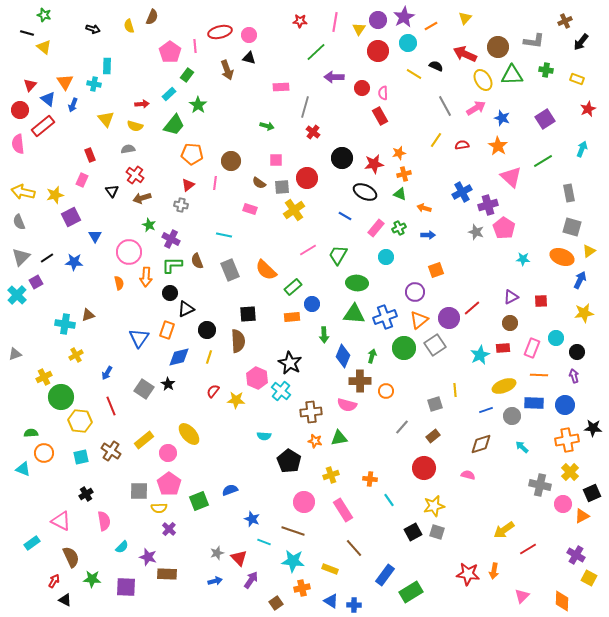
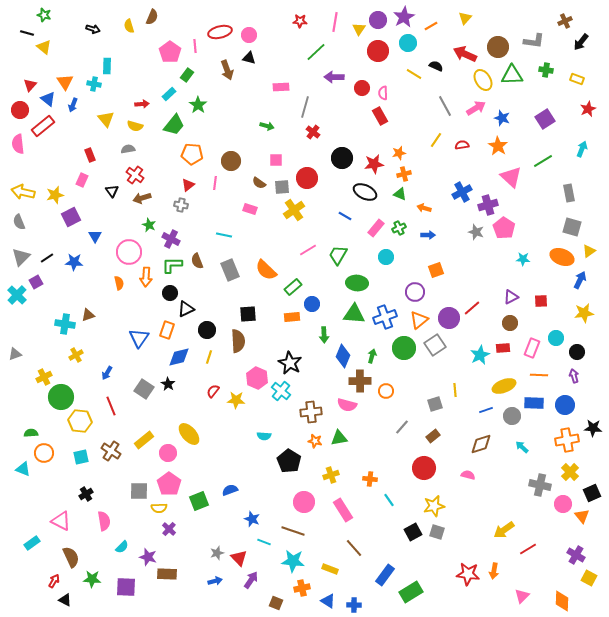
orange triangle at (582, 516): rotated 42 degrees counterclockwise
blue triangle at (331, 601): moved 3 px left
brown square at (276, 603): rotated 32 degrees counterclockwise
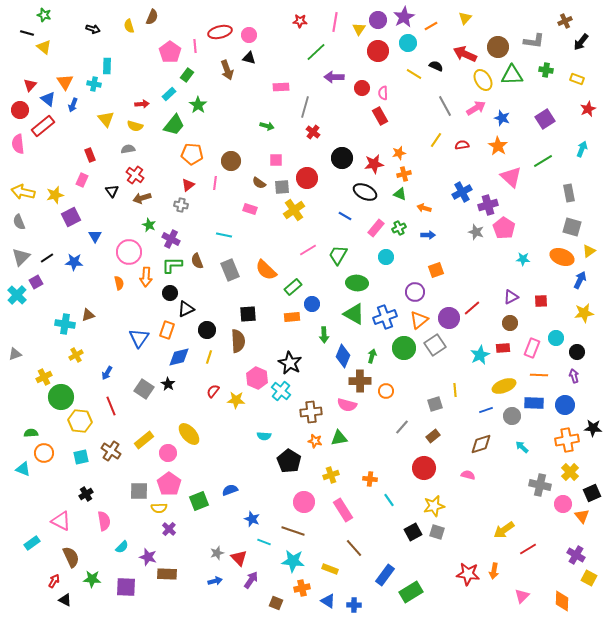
green triangle at (354, 314): rotated 25 degrees clockwise
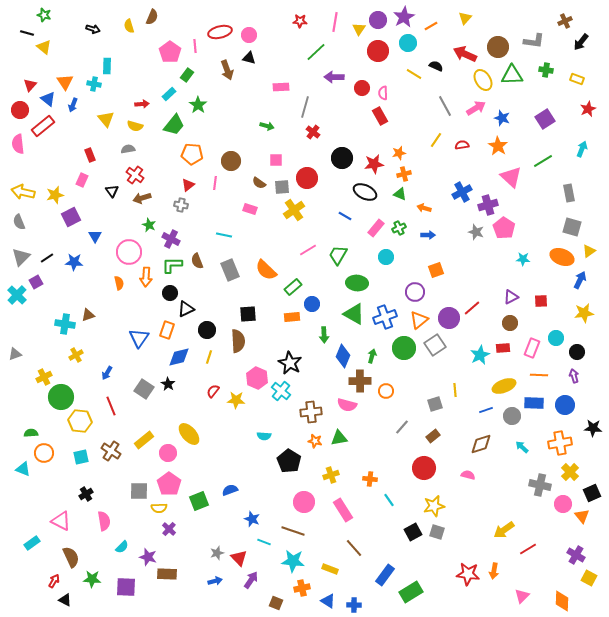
orange cross at (567, 440): moved 7 px left, 3 px down
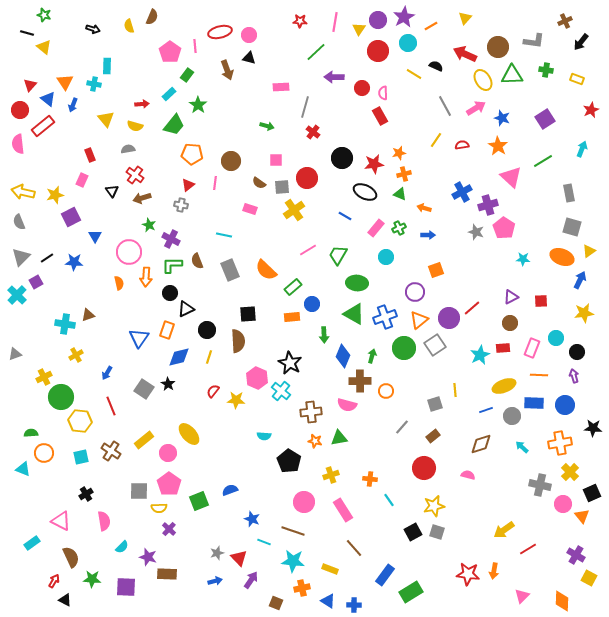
red star at (588, 109): moved 3 px right, 1 px down
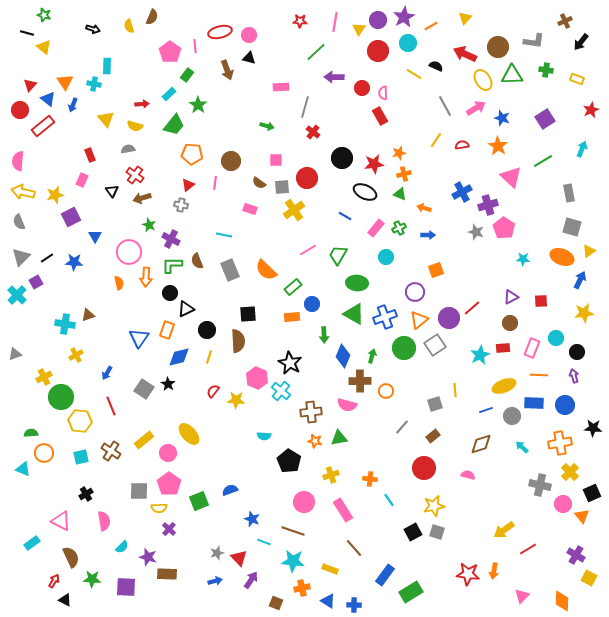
pink semicircle at (18, 144): moved 17 px down; rotated 12 degrees clockwise
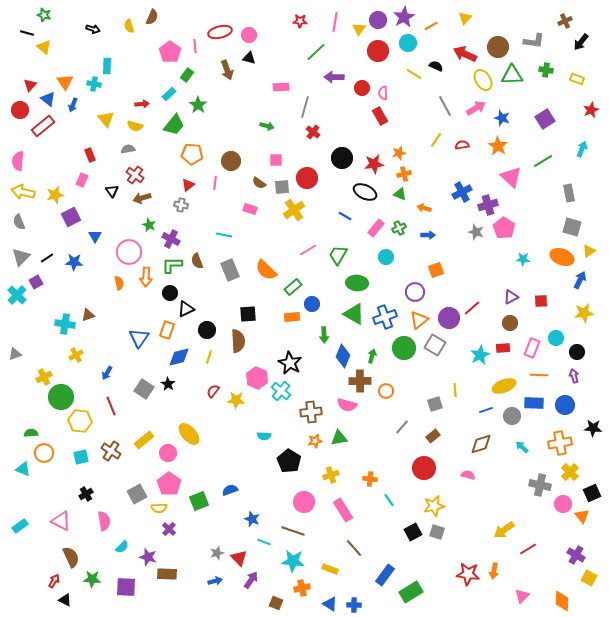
gray square at (435, 345): rotated 25 degrees counterclockwise
orange star at (315, 441): rotated 24 degrees counterclockwise
gray square at (139, 491): moved 2 px left, 3 px down; rotated 30 degrees counterclockwise
cyan rectangle at (32, 543): moved 12 px left, 17 px up
blue triangle at (328, 601): moved 2 px right, 3 px down
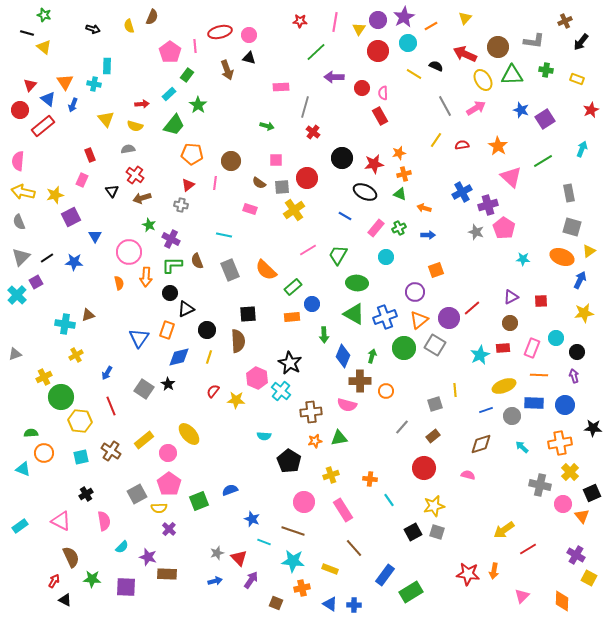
blue star at (502, 118): moved 19 px right, 8 px up
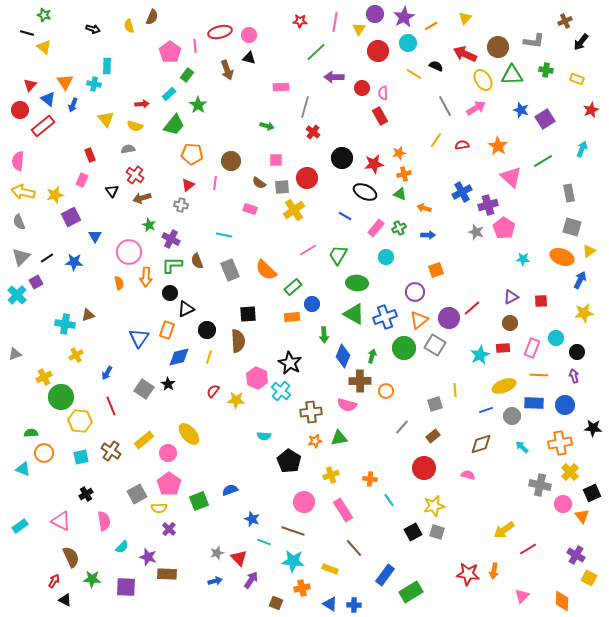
purple circle at (378, 20): moved 3 px left, 6 px up
